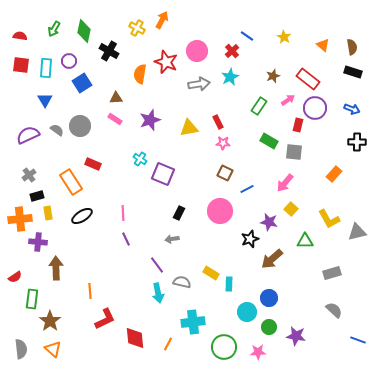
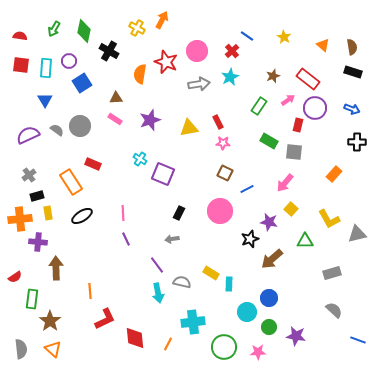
gray triangle at (357, 232): moved 2 px down
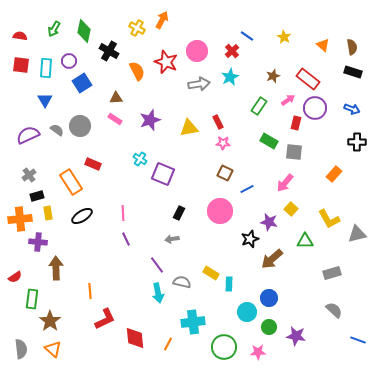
orange semicircle at (140, 74): moved 3 px left, 3 px up; rotated 144 degrees clockwise
red rectangle at (298, 125): moved 2 px left, 2 px up
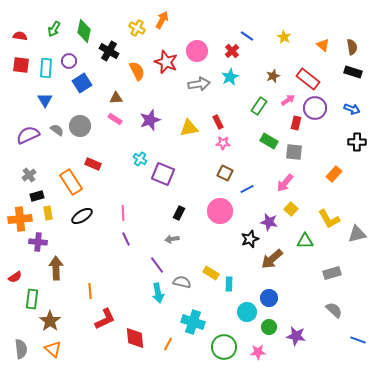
cyan cross at (193, 322): rotated 25 degrees clockwise
